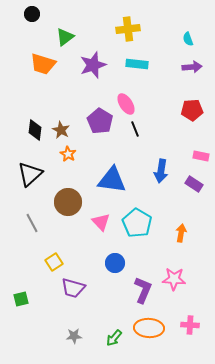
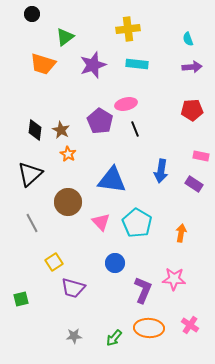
pink ellipse: rotated 70 degrees counterclockwise
pink cross: rotated 30 degrees clockwise
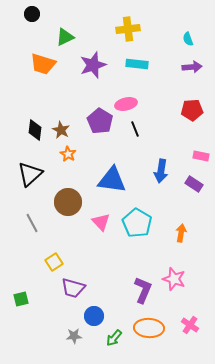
green triangle: rotated 12 degrees clockwise
blue circle: moved 21 px left, 53 px down
pink star: rotated 15 degrees clockwise
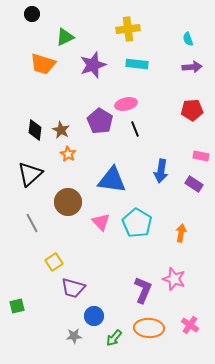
green square: moved 4 px left, 7 px down
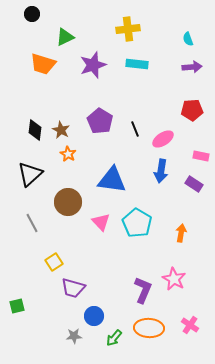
pink ellipse: moved 37 px right, 35 px down; rotated 20 degrees counterclockwise
pink star: rotated 10 degrees clockwise
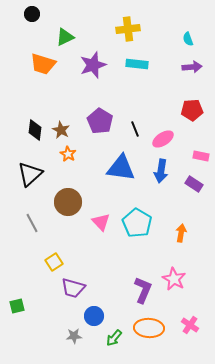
blue triangle: moved 9 px right, 12 px up
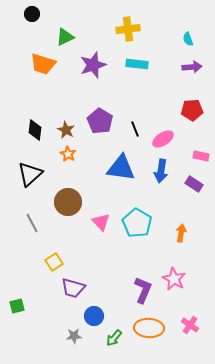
brown star: moved 5 px right
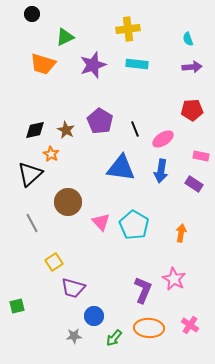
black diamond: rotated 70 degrees clockwise
orange star: moved 17 px left
cyan pentagon: moved 3 px left, 2 px down
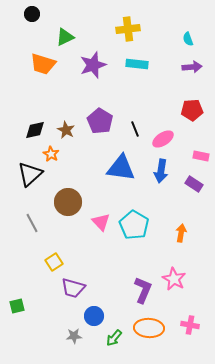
pink cross: rotated 24 degrees counterclockwise
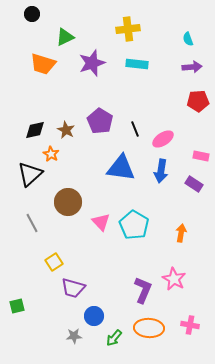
purple star: moved 1 px left, 2 px up
red pentagon: moved 6 px right, 9 px up
